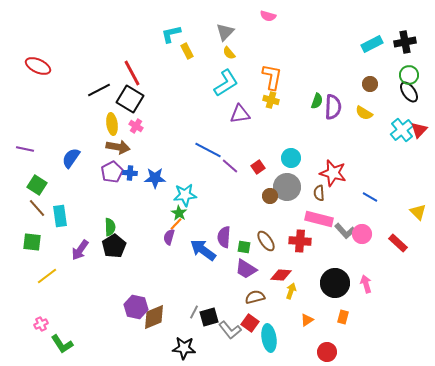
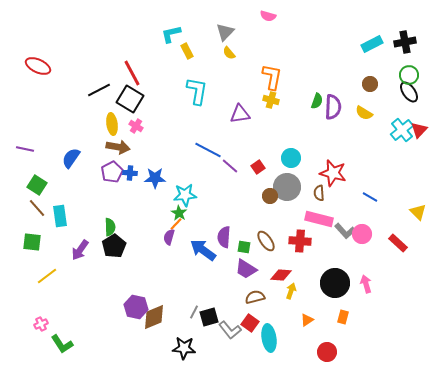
cyan L-shape at (226, 83): moved 29 px left, 8 px down; rotated 48 degrees counterclockwise
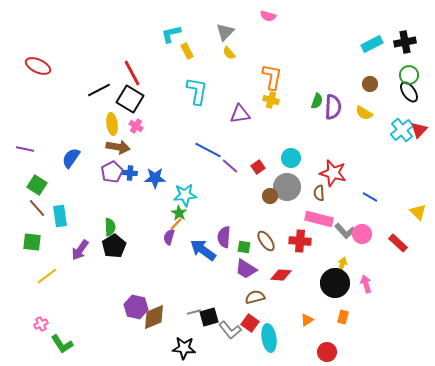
yellow arrow at (291, 291): moved 51 px right, 26 px up
gray line at (194, 312): rotated 48 degrees clockwise
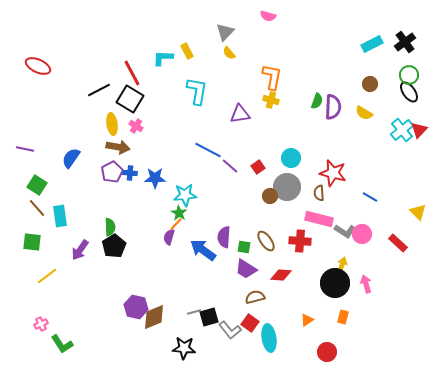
cyan L-shape at (171, 34): moved 8 px left, 24 px down; rotated 15 degrees clockwise
black cross at (405, 42): rotated 25 degrees counterclockwise
gray L-shape at (345, 231): rotated 15 degrees counterclockwise
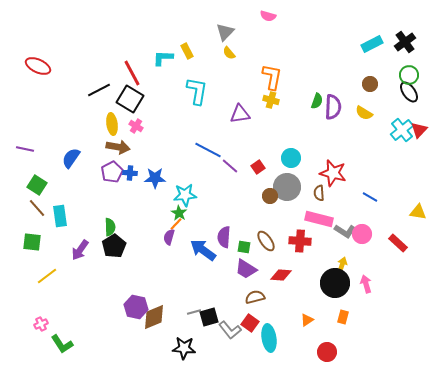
yellow triangle at (418, 212): rotated 36 degrees counterclockwise
